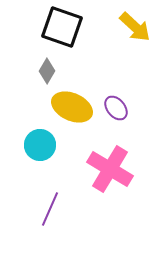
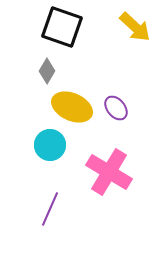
cyan circle: moved 10 px right
pink cross: moved 1 px left, 3 px down
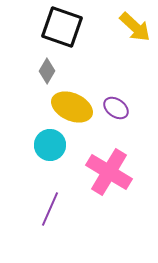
purple ellipse: rotated 15 degrees counterclockwise
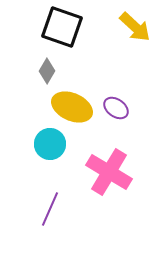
cyan circle: moved 1 px up
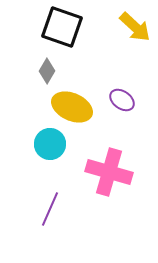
purple ellipse: moved 6 px right, 8 px up
pink cross: rotated 15 degrees counterclockwise
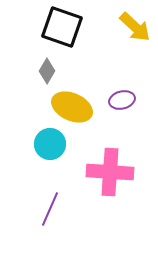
purple ellipse: rotated 50 degrees counterclockwise
pink cross: moved 1 px right; rotated 12 degrees counterclockwise
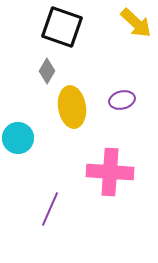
yellow arrow: moved 1 px right, 4 px up
yellow ellipse: rotated 57 degrees clockwise
cyan circle: moved 32 px left, 6 px up
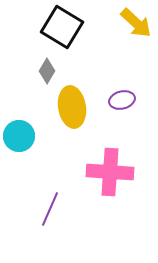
black square: rotated 12 degrees clockwise
cyan circle: moved 1 px right, 2 px up
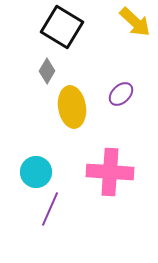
yellow arrow: moved 1 px left, 1 px up
purple ellipse: moved 1 px left, 6 px up; rotated 30 degrees counterclockwise
cyan circle: moved 17 px right, 36 px down
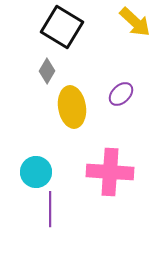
purple line: rotated 24 degrees counterclockwise
